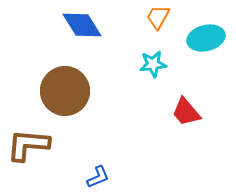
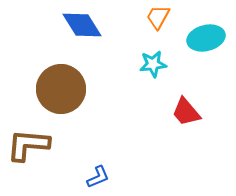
brown circle: moved 4 px left, 2 px up
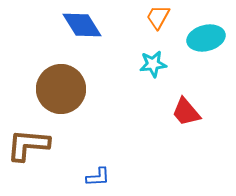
blue L-shape: rotated 20 degrees clockwise
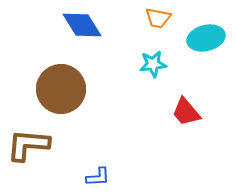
orange trapezoid: moved 1 px down; rotated 108 degrees counterclockwise
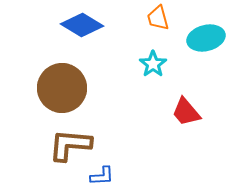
orange trapezoid: rotated 64 degrees clockwise
blue diamond: rotated 27 degrees counterclockwise
cyan star: rotated 28 degrees counterclockwise
brown circle: moved 1 px right, 1 px up
brown L-shape: moved 42 px right
blue L-shape: moved 4 px right, 1 px up
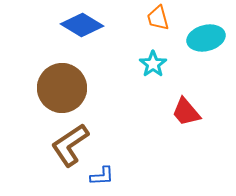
brown L-shape: rotated 39 degrees counterclockwise
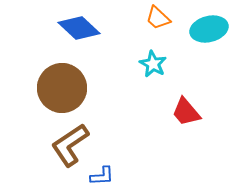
orange trapezoid: rotated 32 degrees counterclockwise
blue diamond: moved 3 px left, 3 px down; rotated 12 degrees clockwise
cyan ellipse: moved 3 px right, 9 px up
cyan star: rotated 8 degrees counterclockwise
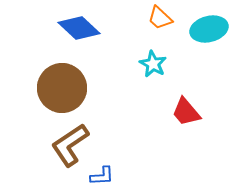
orange trapezoid: moved 2 px right
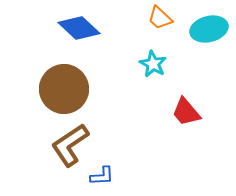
brown circle: moved 2 px right, 1 px down
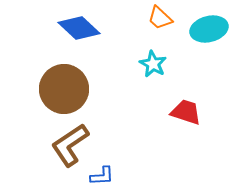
red trapezoid: rotated 148 degrees clockwise
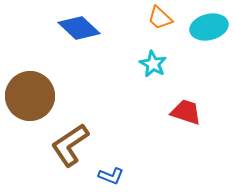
cyan ellipse: moved 2 px up
brown circle: moved 34 px left, 7 px down
blue L-shape: moved 9 px right; rotated 25 degrees clockwise
